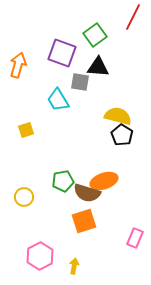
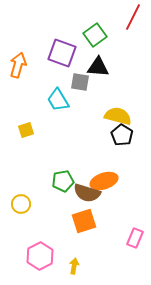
yellow circle: moved 3 px left, 7 px down
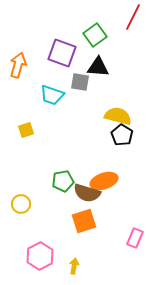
cyan trapezoid: moved 6 px left, 5 px up; rotated 40 degrees counterclockwise
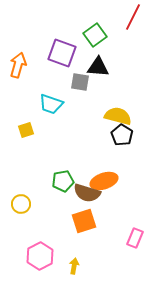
cyan trapezoid: moved 1 px left, 9 px down
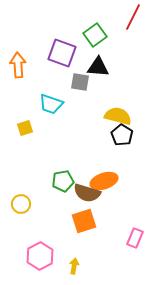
orange arrow: rotated 20 degrees counterclockwise
yellow square: moved 1 px left, 2 px up
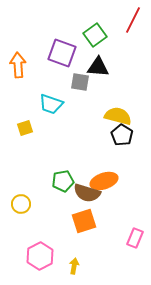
red line: moved 3 px down
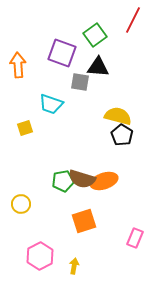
brown semicircle: moved 5 px left, 14 px up
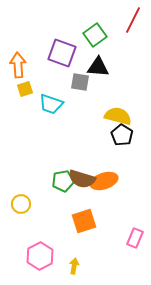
yellow square: moved 39 px up
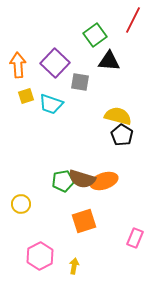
purple square: moved 7 px left, 10 px down; rotated 24 degrees clockwise
black triangle: moved 11 px right, 6 px up
yellow square: moved 1 px right, 7 px down
